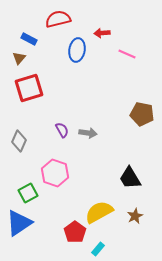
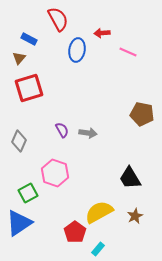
red semicircle: rotated 75 degrees clockwise
pink line: moved 1 px right, 2 px up
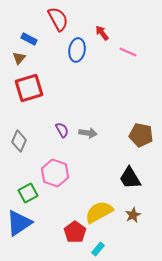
red arrow: rotated 56 degrees clockwise
brown pentagon: moved 1 px left, 21 px down
brown star: moved 2 px left, 1 px up
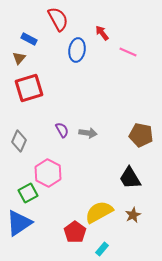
pink hexagon: moved 7 px left; rotated 8 degrees clockwise
cyan rectangle: moved 4 px right
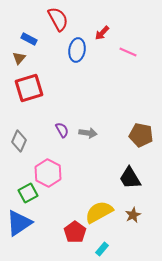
red arrow: rotated 98 degrees counterclockwise
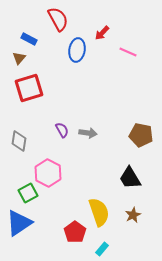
gray diamond: rotated 15 degrees counterclockwise
yellow semicircle: rotated 100 degrees clockwise
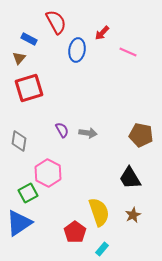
red semicircle: moved 2 px left, 3 px down
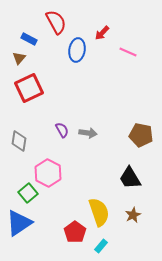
red square: rotated 8 degrees counterclockwise
green square: rotated 12 degrees counterclockwise
cyan rectangle: moved 1 px left, 3 px up
